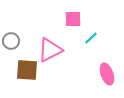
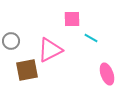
pink square: moved 1 px left
cyan line: rotated 72 degrees clockwise
brown square: rotated 15 degrees counterclockwise
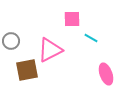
pink ellipse: moved 1 px left
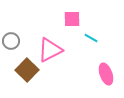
brown square: rotated 35 degrees counterclockwise
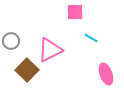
pink square: moved 3 px right, 7 px up
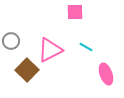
cyan line: moved 5 px left, 9 px down
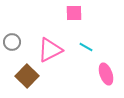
pink square: moved 1 px left, 1 px down
gray circle: moved 1 px right, 1 px down
brown square: moved 6 px down
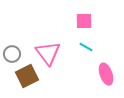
pink square: moved 10 px right, 8 px down
gray circle: moved 12 px down
pink triangle: moved 2 px left, 3 px down; rotated 40 degrees counterclockwise
brown square: rotated 20 degrees clockwise
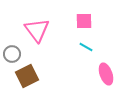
pink triangle: moved 11 px left, 23 px up
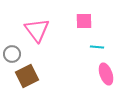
cyan line: moved 11 px right; rotated 24 degrees counterclockwise
